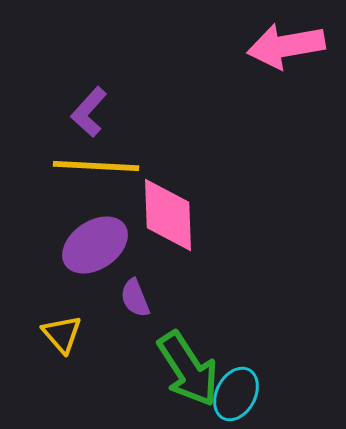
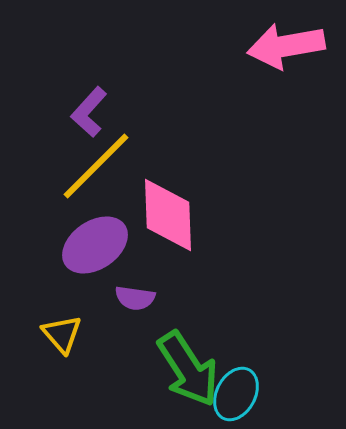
yellow line: rotated 48 degrees counterclockwise
purple semicircle: rotated 60 degrees counterclockwise
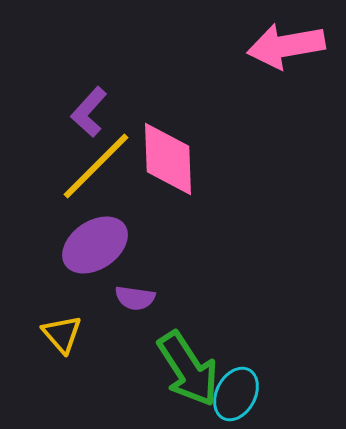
pink diamond: moved 56 px up
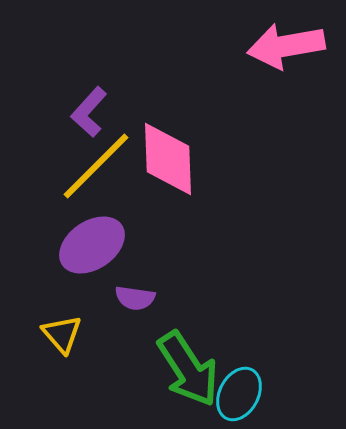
purple ellipse: moved 3 px left
cyan ellipse: moved 3 px right
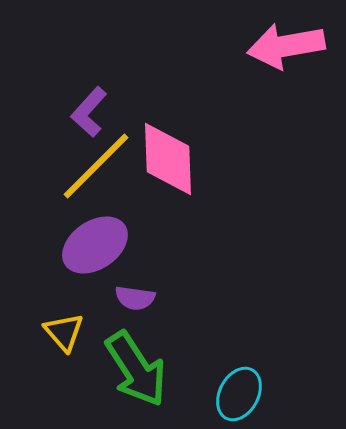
purple ellipse: moved 3 px right
yellow triangle: moved 2 px right, 2 px up
green arrow: moved 52 px left
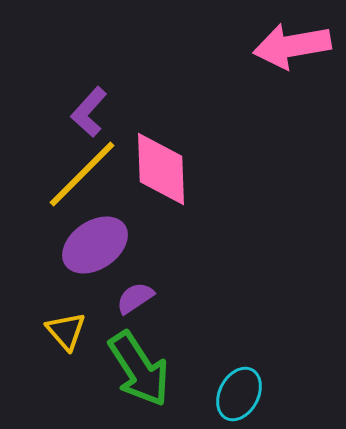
pink arrow: moved 6 px right
pink diamond: moved 7 px left, 10 px down
yellow line: moved 14 px left, 8 px down
purple semicircle: rotated 138 degrees clockwise
yellow triangle: moved 2 px right, 1 px up
green arrow: moved 3 px right
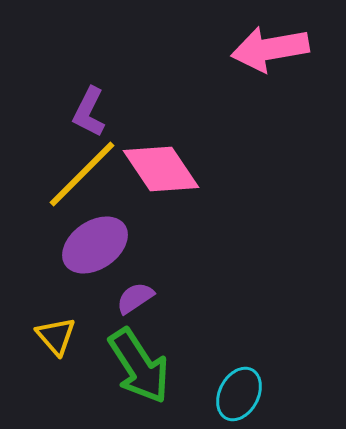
pink arrow: moved 22 px left, 3 px down
purple L-shape: rotated 15 degrees counterclockwise
pink diamond: rotated 32 degrees counterclockwise
yellow triangle: moved 10 px left, 5 px down
green arrow: moved 3 px up
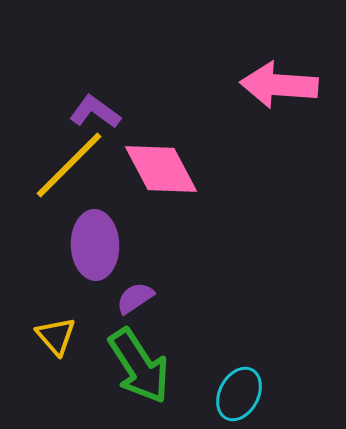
pink arrow: moved 9 px right, 36 px down; rotated 14 degrees clockwise
purple L-shape: moved 6 px right; rotated 99 degrees clockwise
pink diamond: rotated 6 degrees clockwise
yellow line: moved 13 px left, 9 px up
purple ellipse: rotated 58 degrees counterclockwise
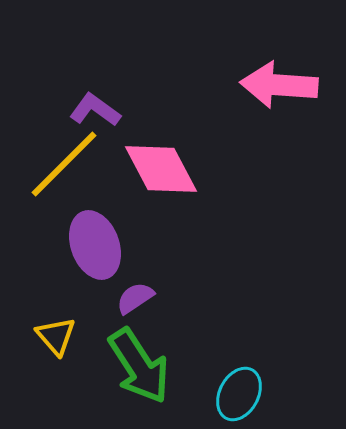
purple L-shape: moved 2 px up
yellow line: moved 5 px left, 1 px up
purple ellipse: rotated 18 degrees counterclockwise
